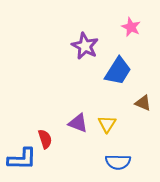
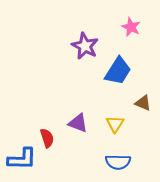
yellow triangle: moved 8 px right
red semicircle: moved 2 px right, 1 px up
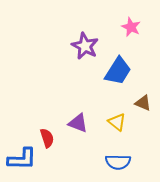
yellow triangle: moved 2 px right, 2 px up; rotated 24 degrees counterclockwise
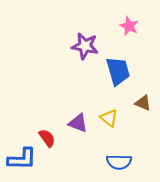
pink star: moved 2 px left, 1 px up
purple star: rotated 16 degrees counterclockwise
blue trapezoid: rotated 48 degrees counterclockwise
yellow triangle: moved 8 px left, 4 px up
red semicircle: rotated 18 degrees counterclockwise
blue semicircle: moved 1 px right
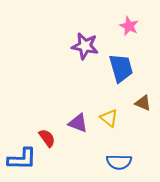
blue trapezoid: moved 3 px right, 3 px up
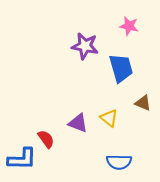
pink star: rotated 12 degrees counterclockwise
red semicircle: moved 1 px left, 1 px down
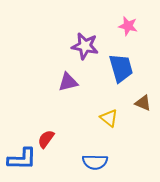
pink star: moved 1 px left
purple triangle: moved 10 px left, 41 px up; rotated 35 degrees counterclockwise
red semicircle: rotated 108 degrees counterclockwise
blue semicircle: moved 24 px left
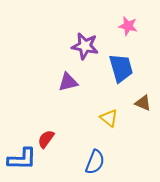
blue semicircle: rotated 70 degrees counterclockwise
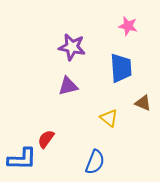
purple star: moved 13 px left, 1 px down
blue trapezoid: rotated 12 degrees clockwise
purple triangle: moved 4 px down
